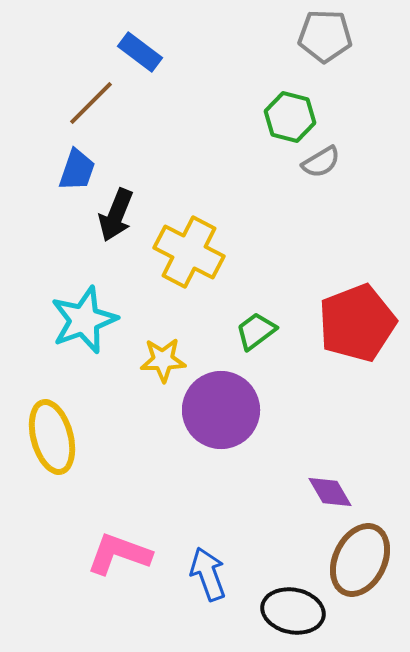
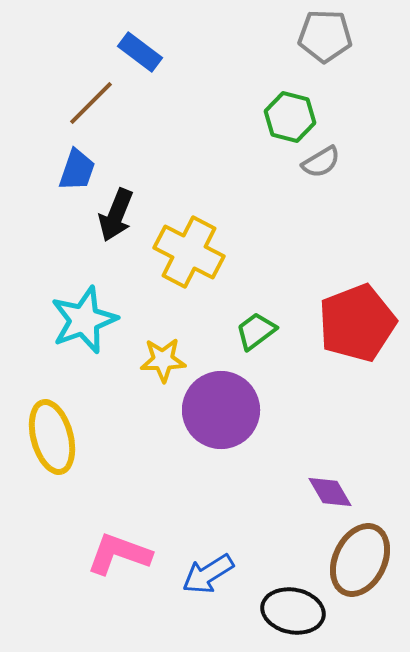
blue arrow: rotated 102 degrees counterclockwise
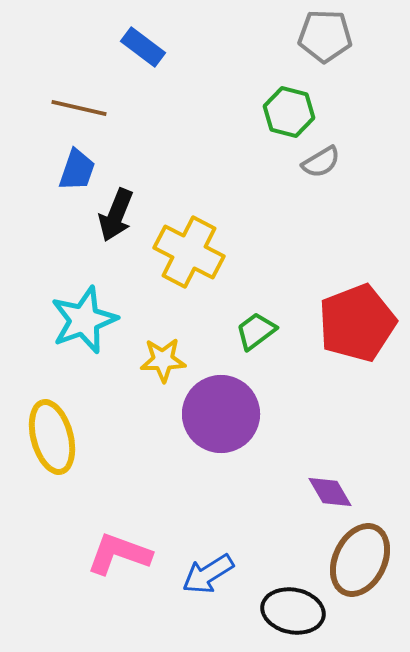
blue rectangle: moved 3 px right, 5 px up
brown line: moved 12 px left, 5 px down; rotated 58 degrees clockwise
green hexagon: moved 1 px left, 5 px up
purple circle: moved 4 px down
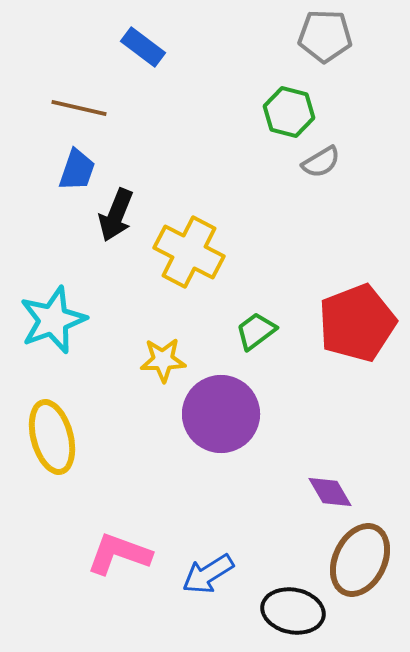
cyan star: moved 31 px left
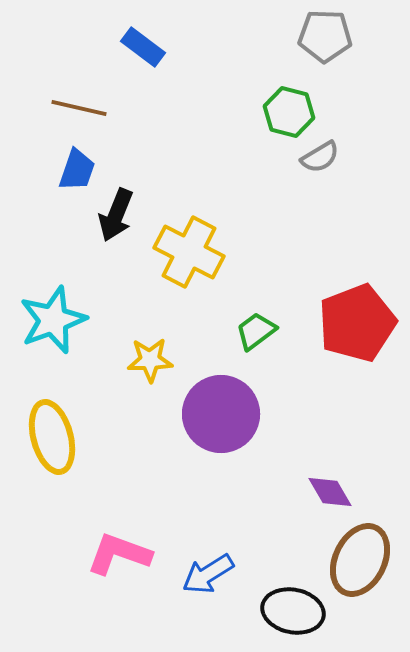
gray semicircle: moved 1 px left, 5 px up
yellow star: moved 13 px left
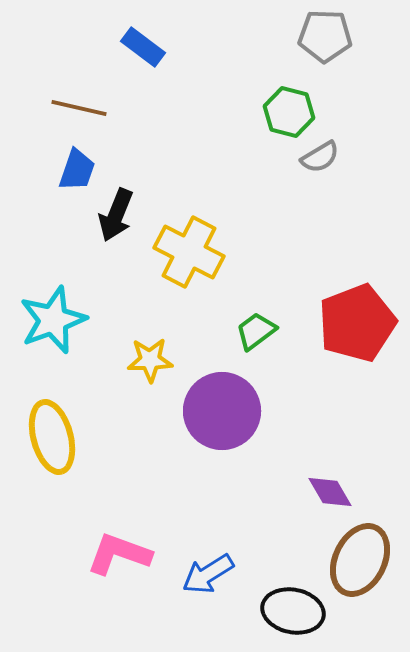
purple circle: moved 1 px right, 3 px up
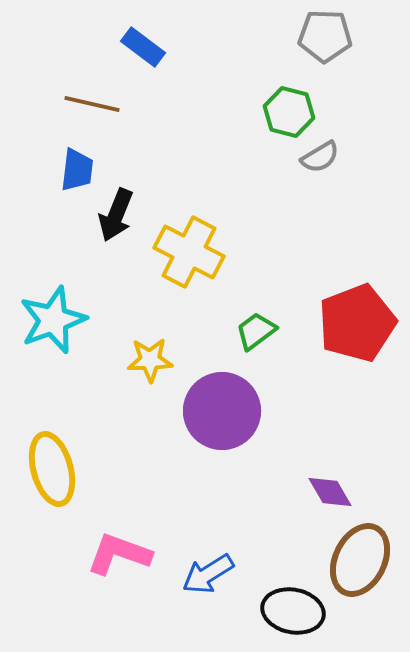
brown line: moved 13 px right, 4 px up
blue trapezoid: rotated 12 degrees counterclockwise
yellow ellipse: moved 32 px down
